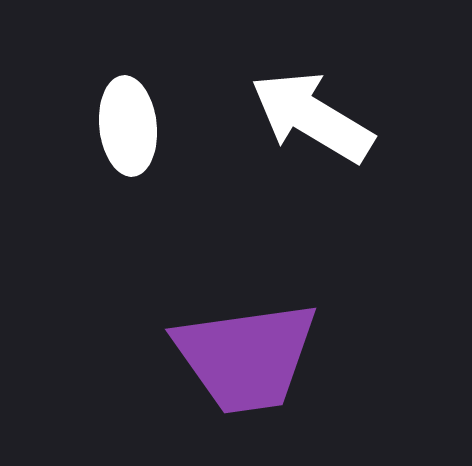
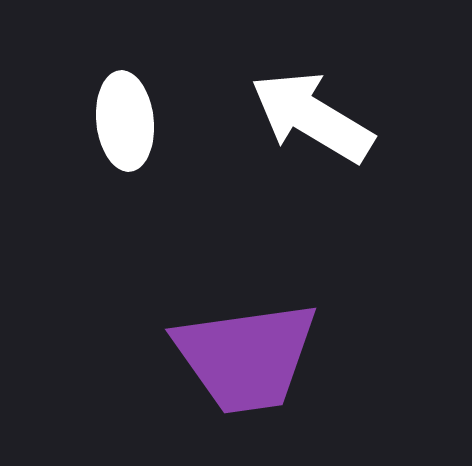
white ellipse: moved 3 px left, 5 px up
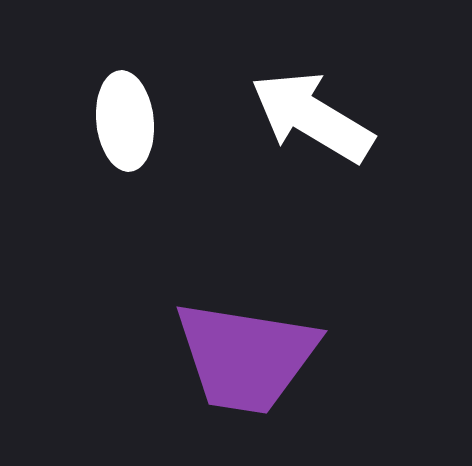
purple trapezoid: rotated 17 degrees clockwise
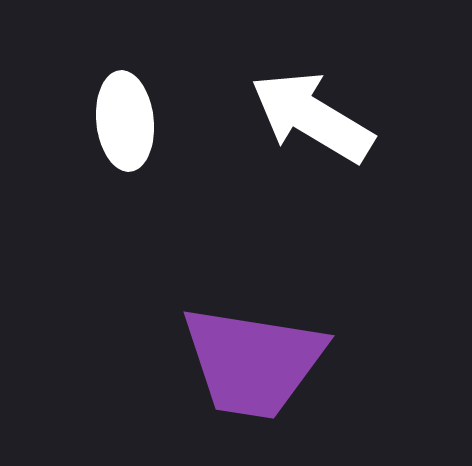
purple trapezoid: moved 7 px right, 5 px down
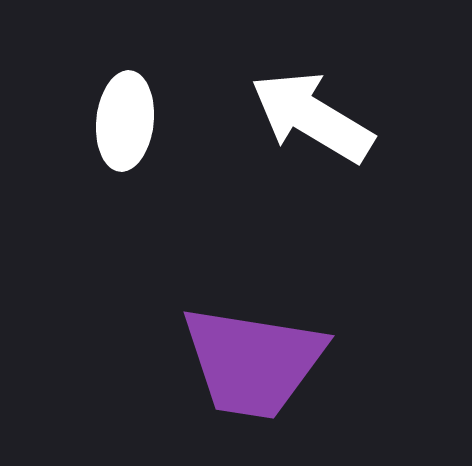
white ellipse: rotated 12 degrees clockwise
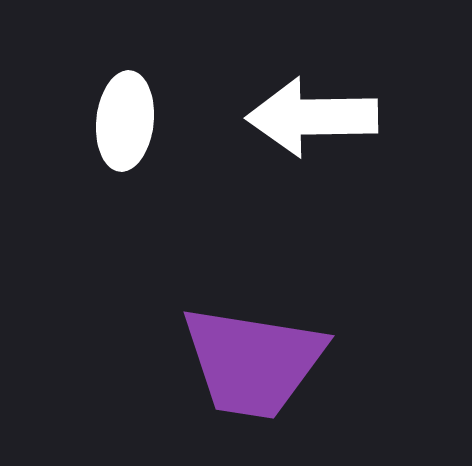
white arrow: rotated 32 degrees counterclockwise
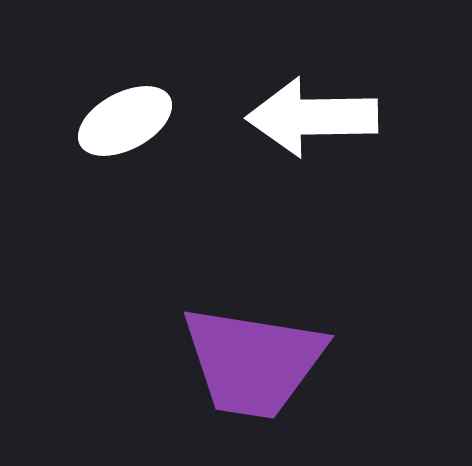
white ellipse: rotated 56 degrees clockwise
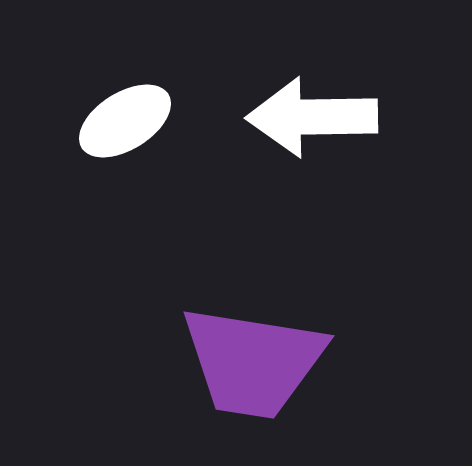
white ellipse: rotated 4 degrees counterclockwise
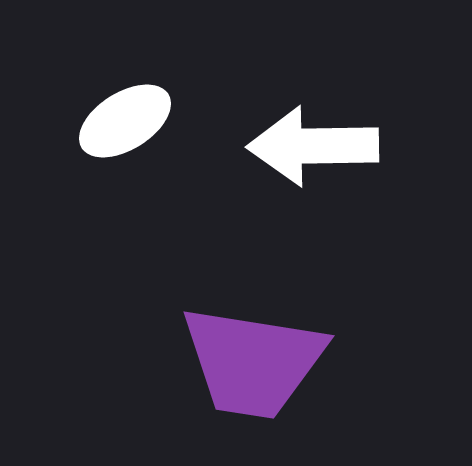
white arrow: moved 1 px right, 29 px down
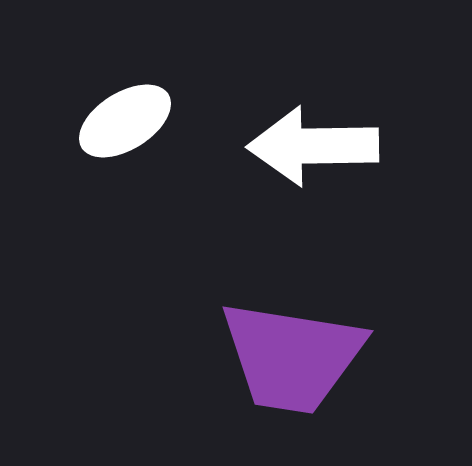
purple trapezoid: moved 39 px right, 5 px up
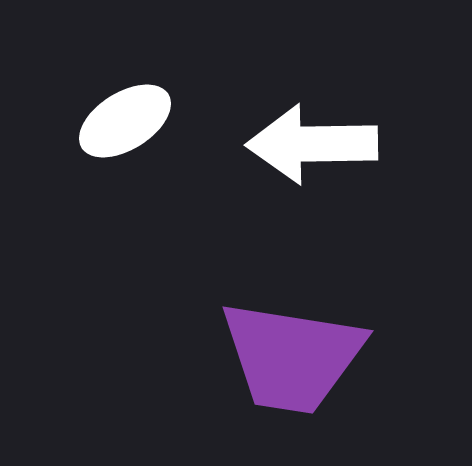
white arrow: moved 1 px left, 2 px up
